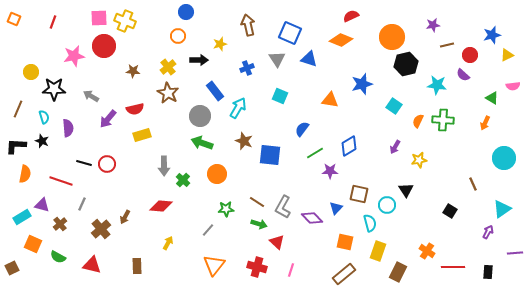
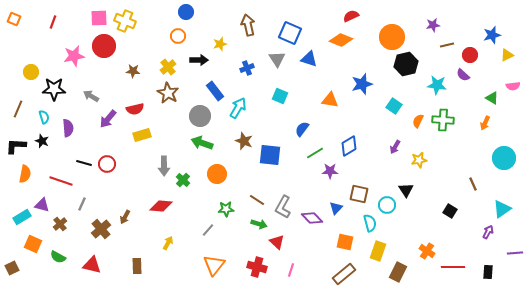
brown line at (257, 202): moved 2 px up
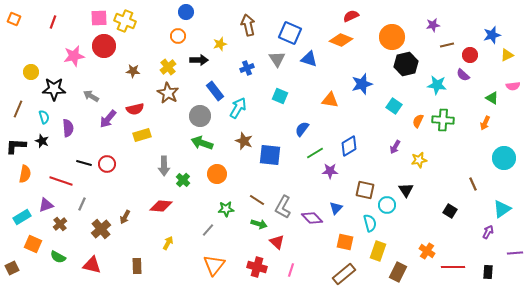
brown square at (359, 194): moved 6 px right, 4 px up
purple triangle at (42, 205): moved 4 px right; rotated 35 degrees counterclockwise
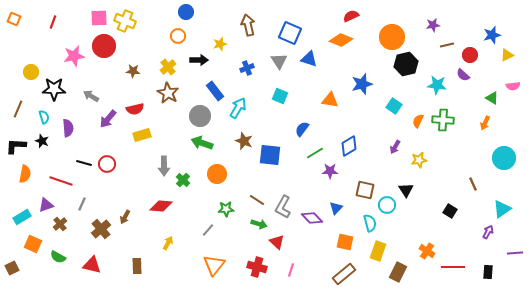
gray triangle at (277, 59): moved 2 px right, 2 px down
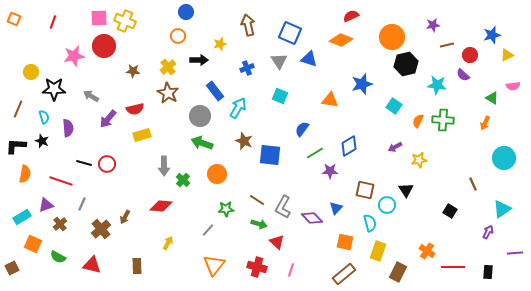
purple arrow at (395, 147): rotated 32 degrees clockwise
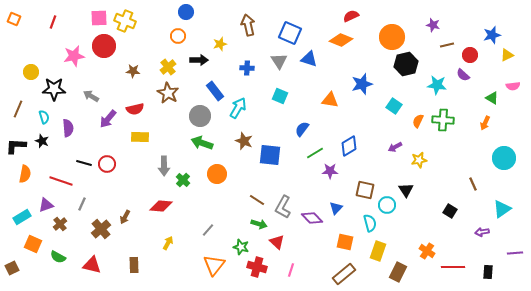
purple star at (433, 25): rotated 24 degrees clockwise
blue cross at (247, 68): rotated 24 degrees clockwise
yellow rectangle at (142, 135): moved 2 px left, 2 px down; rotated 18 degrees clockwise
green star at (226, 209): moved 15 px right, 38 px down; rotated 21 degrees clockwise
purple arrow at (488, 232): moved 6 px left; rotated 128 degrees counterclockwise
brown rectangle at (137, 266): moved 3 px left, 1 px up
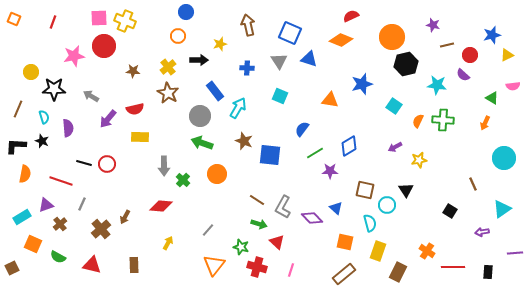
blue triangle at (336, 208): rotated 32 degrees counterclockwise
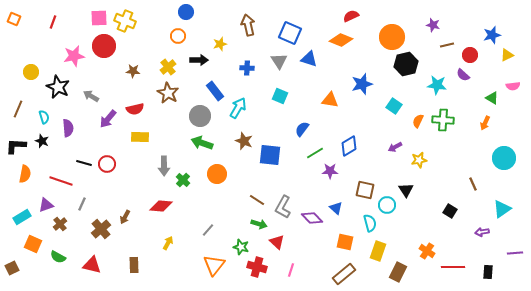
black star at (54, 89): moved 4 px right, 2 px up; rotated 25 degrees clockwise
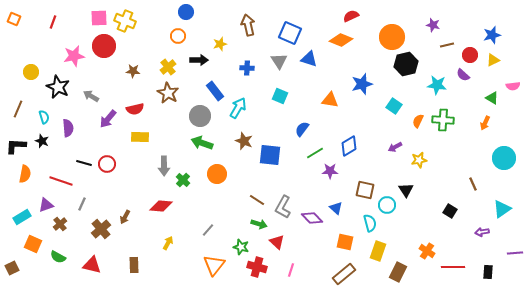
yellow triangle at (507, 55): moved 14 px left, 5 px down
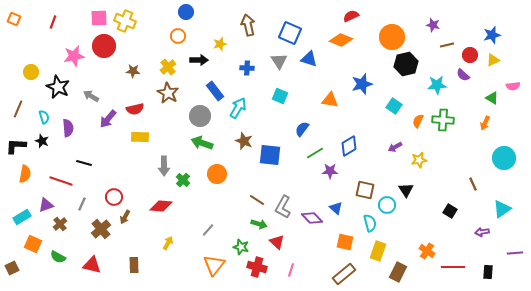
cyan star at (437, 85): rotated 12 degrees counterclockwise
red circle at (107, 164): moved 7 px right, 33 px down
